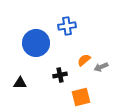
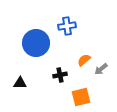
gray arrow: moved 2 px down; rotated 16 degrees counterclockwise
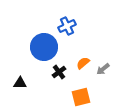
blue cross: rotated 18 degrees counterclockwise
blue circle: moved 8 px right, 4 px down
orange semicircle: moved 1 px left, 3 px down
gray arrow: moved 2 px right
black cross: moved 1 px left, 3 px up; rotated 24 degrees counterclockwise
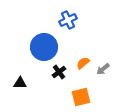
blue cross: moved 1 px right, 6 px up
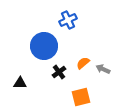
blue circle: moved 1 px up
gray arrow: rotated 64 degrees clockwise
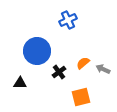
blue circle: moved 7 px left, 5 px down
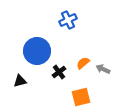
black triangle: moved 2 px up; rotated 16 degrees counterclockwise
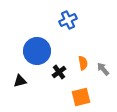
orange semicircle: rotated 120 degrees clockwise
gray arrow: rotated 24 degrees clockwise
